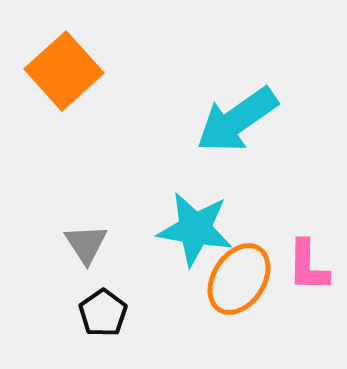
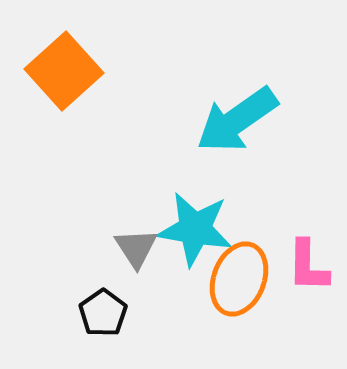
gray triangle: moved 50 px right, 4 px down
orange ellipse: rotated 12 degrees counterclockwise
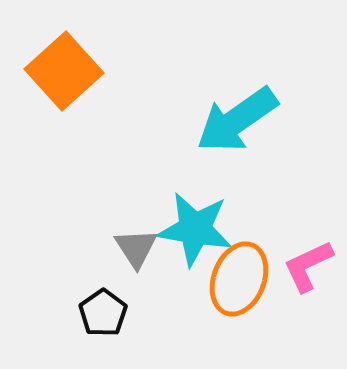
pink L-shape: rotated 64 degrees clockwise
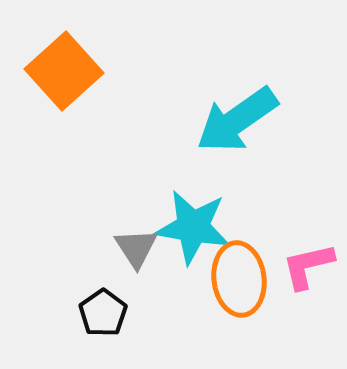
cyan star: moved 2 px left, 2 px up
pink L-shape: rotated 12 degrees clockwise
orange ellipse: rotated 28 degrees counterclockwise
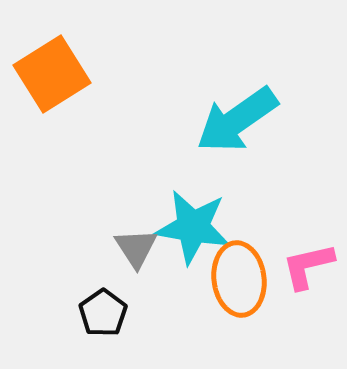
orange square: moved 12 px left, 3 px down; rotated 10 degrees clockwise
